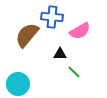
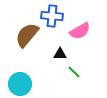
blue cross: moved 1 px up
cyan circle: moved 2 px right
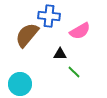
blue cross: moved 3 px left
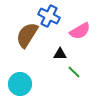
blue cross: rotated 20 degrees clockwise
brown semicircle: rotated 8 degrees counterclockwise
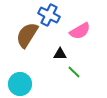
blue cross: moved 1 px up
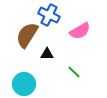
black triangle: moved 13 px left
cyan circle: moved 4 px right
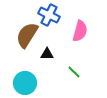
pink semicircle: rotated 45 degrees counterclockwise
cyan circle: moved 1 px right, 1 px up
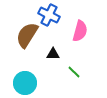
black triangle: moved 6 px right
